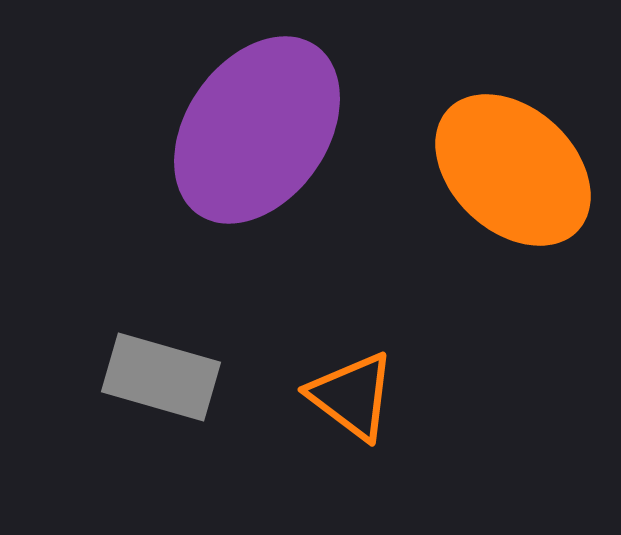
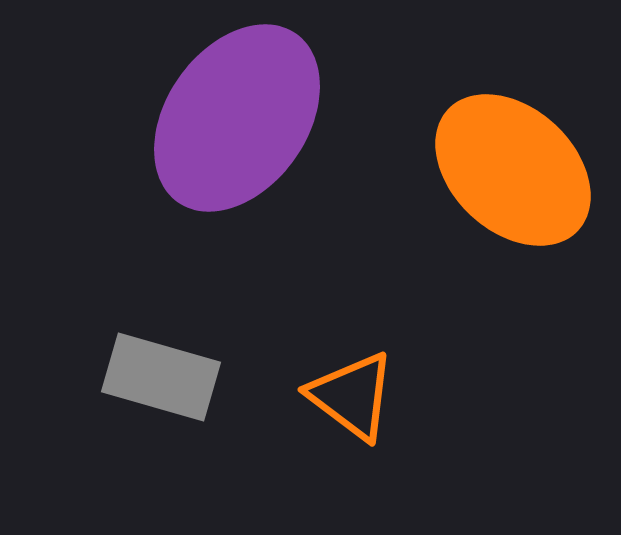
purple ellipse: moved 20 px left, 12 px up
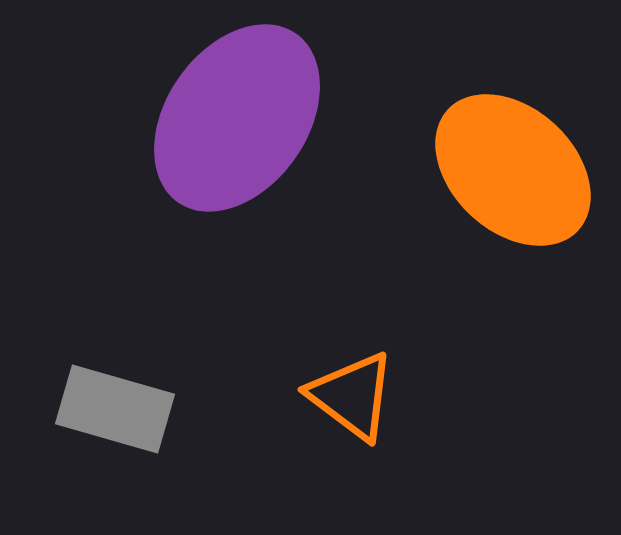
gray rectangle: moved 46 px left, 32 px down
